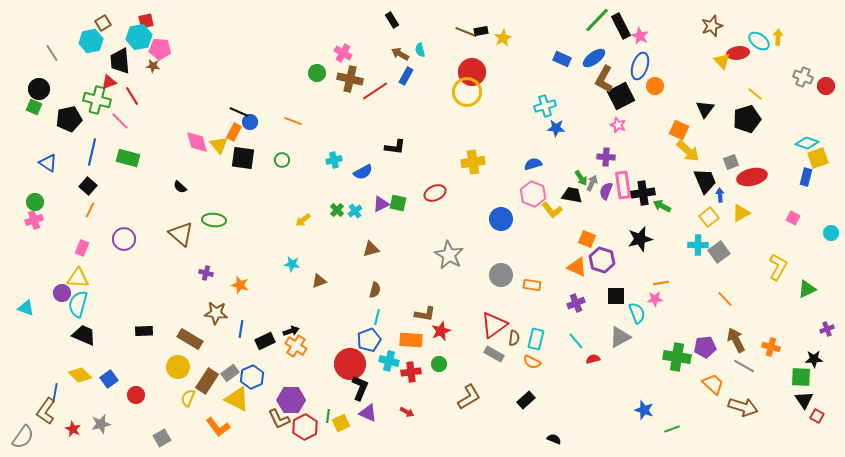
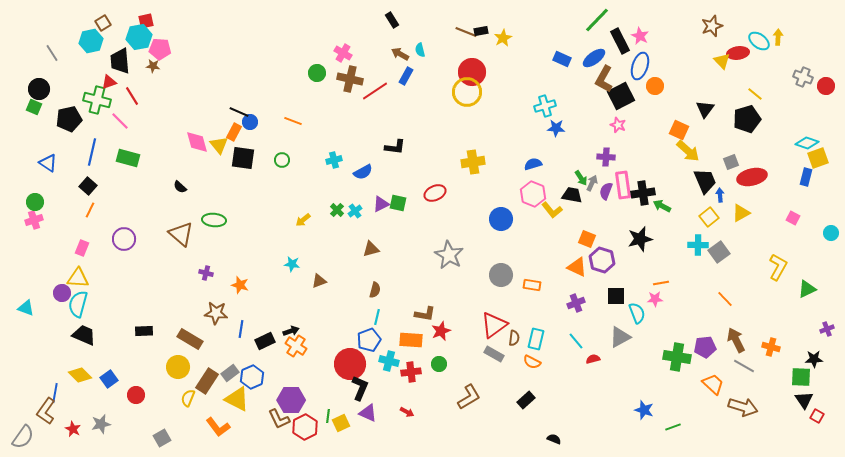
black rectangle at (621, 26): moved 1 px left, 15 px down
green line at (672, 429): moved 1 px right, 2 px up
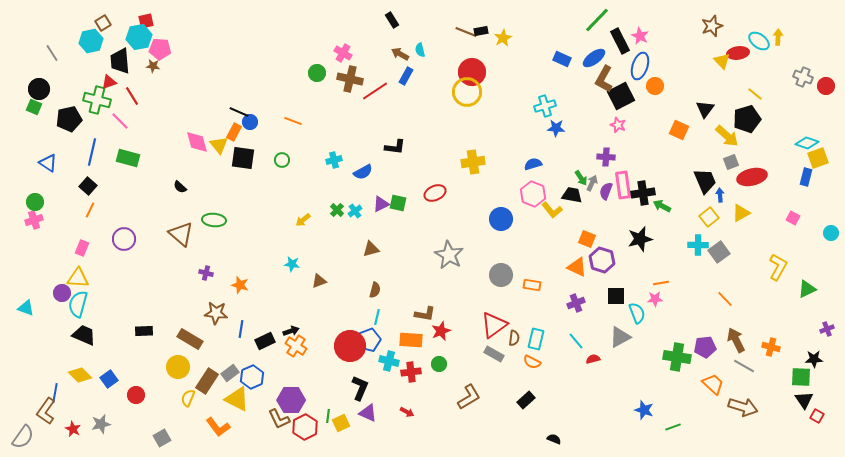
yellow arrow at (688, 151): moved 39 px right, 15 px up
red circle at (350, 364): moved 18 px up
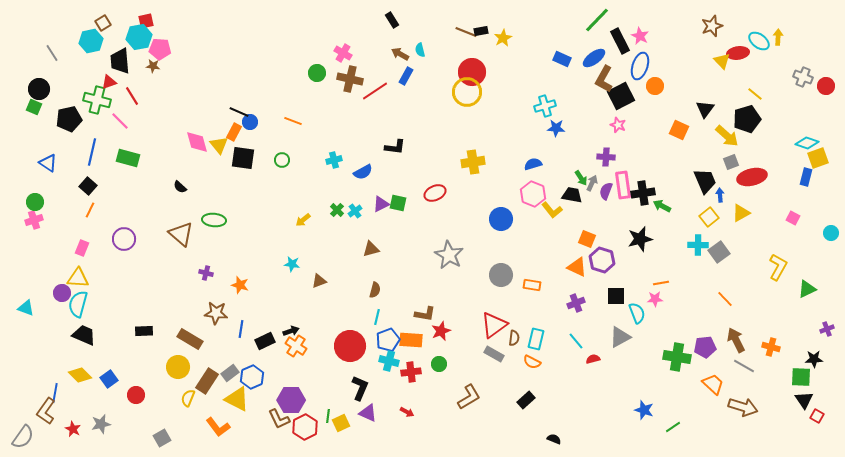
blue pentagon at (369, 340): moved 19 px right
green line at (673, 427): rotated 14 degrees counterclockwise
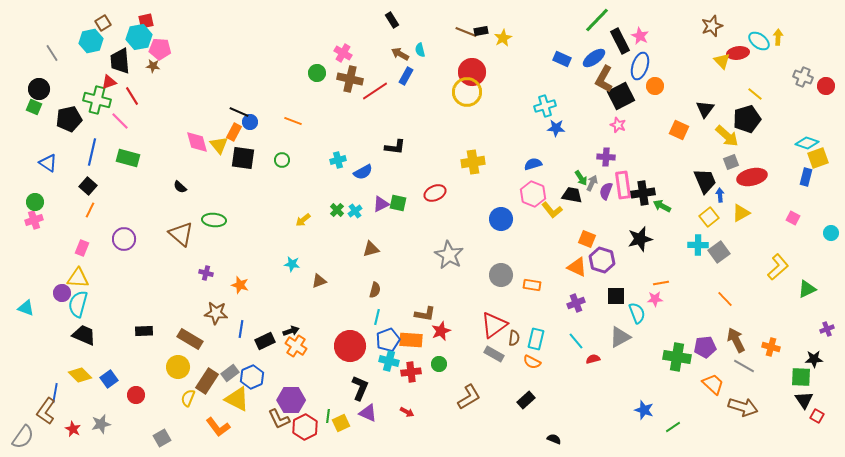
cyan cross at (334, 160): moved 4 px right
yellow L-shape at (778, 267): rotated 20 degrees clockwise
